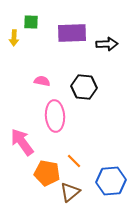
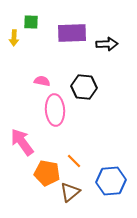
pink ellipse: moved 6 px up
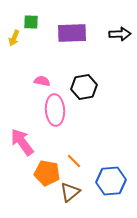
yellow arrow: rotated 21 degrees clockwise
black arrow: moved 13 px right, 10 px up
black hexagon: rotated 15 degrees counterclockwise
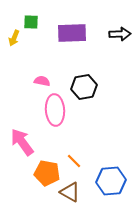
brown triangle: rotated 50 degrees counterclockwise
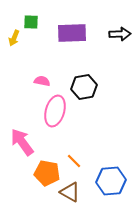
pink ellipse: moved 1 px down; rotated 20 degrees clockwise
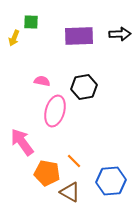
purple rectangle: moved 7 px right, 3 px down
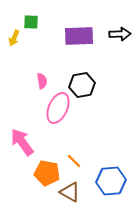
pink semicircle: rotated 70 degrees clockwise
black hexagon: moved 2 px left, 2 px up
pink ellipse: moved 3 px right, 3 px up; rotated 8 degrees clockwise
